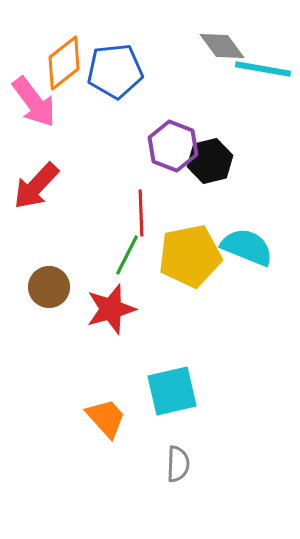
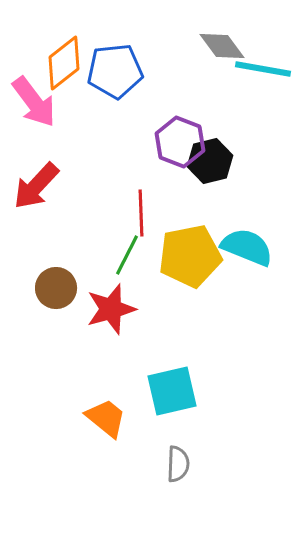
purple hexagon: moved 7 px right, 4 px up
brown circle: moved 7 px right, 1 px down
orange trapezoid: rotated 9 degrees counterclockwise
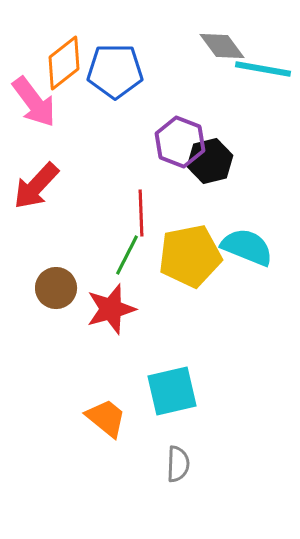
blue pentagon: rotated 6 degrees clockwise
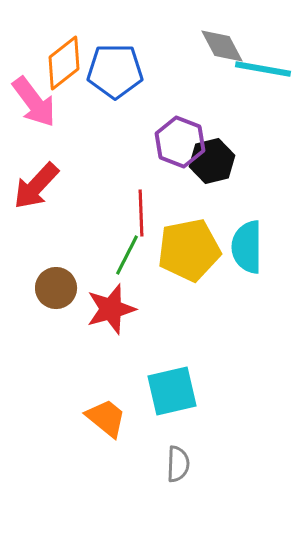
gray diamond: rotated 9 degrees clockwise
black hexagon: moved 2 px right
cyan semicircle: rotated 112 degrees counterclockwise
yellow pentagon: moved 1 px left, 6 px up
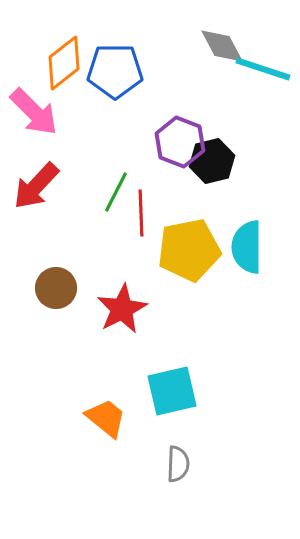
cyan line: rotated 8 degrees clockwise
pink arrow: moved 10 px down; rotated 8 degrees counterclockwise
green line: moved 11 px left, 63 px up
red star: moved 11 px right; rotated 12 degrees counterclockwise
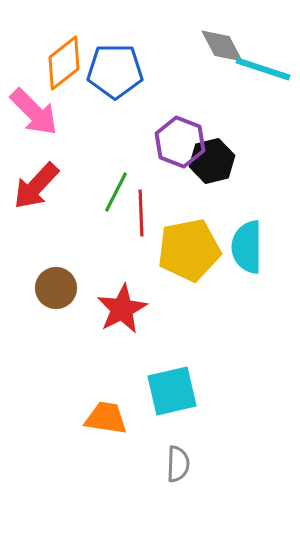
orange trapezoid: rotated 30 degrees counterclockwise
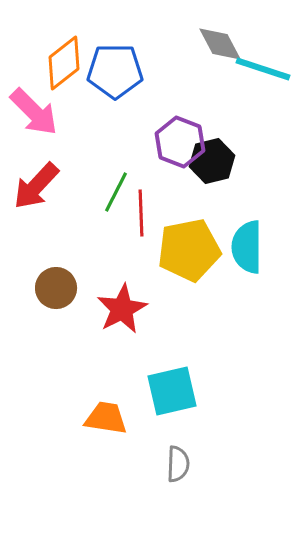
gray diamond: moved 2 px left, 2 px up
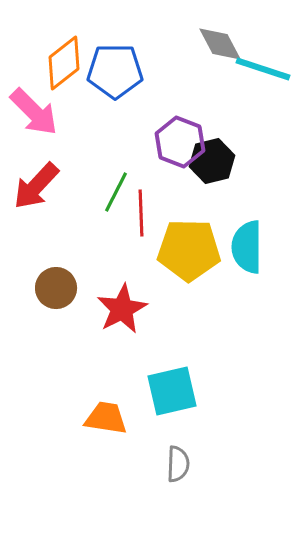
yellow pentagon: rotated 12 degrees clockwise
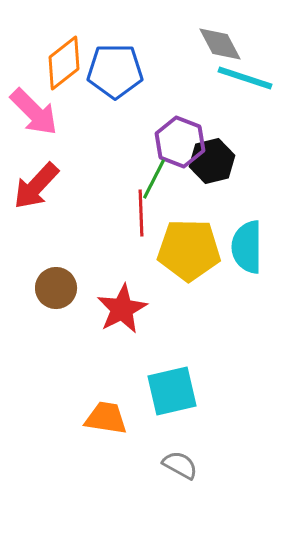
cyan line: moved 18 px left, 9 px down
green line: moved 38 px right, 13 px up
gray semicircle: moved 2 px right, 1 px down; rotated 63 degrees counterclockwise
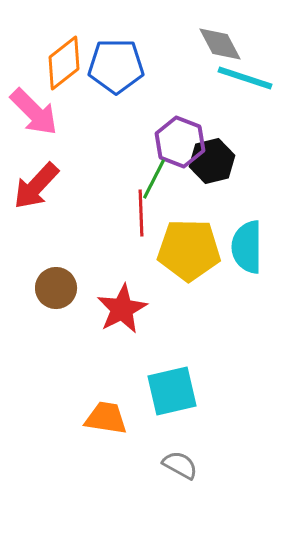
blue pentagon: moved 1 px right, 5 px up
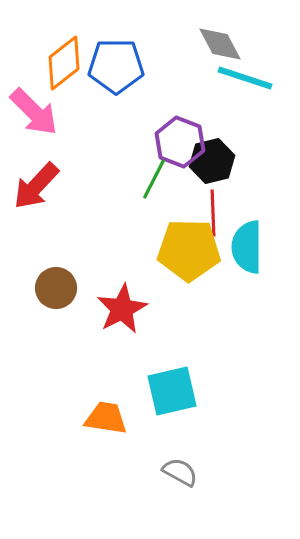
red line: moved 72 px right
gray semicircle: moved 7 px down
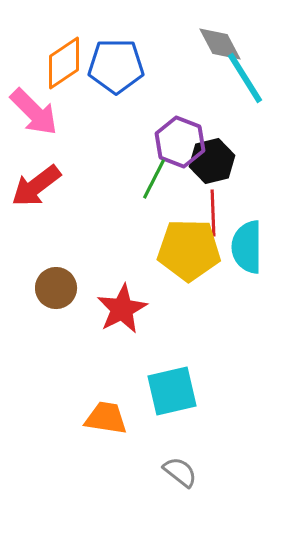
orange diamond: rotated 4 degrees clockwise
cyan line: rotated 40 degrees clockwise
red arrow: rotated 10 degrees clockwise
gray semicircle: rotated 9 degrees clockwise
